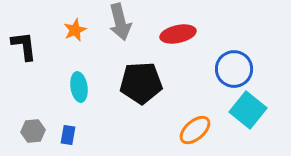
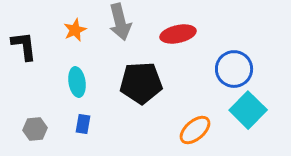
cyan ellipse: moved 2 px left, 5 px up
cyan square: rotated 6 degrees clockwise
gray hexagon: moved 2 px right, 2 px up
blue rectangle: moved 15 px right, 11 px up
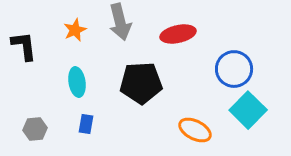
blue rectangle: moved 3 px right
orange ellipse: rotated 68 degrees clockwise
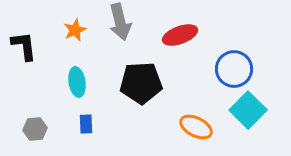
red ellipse: moved 2 px right, 1 px down; rotated 8 degrees counterclockwise
blue rectangle: rotated 12 degrees counterclockwise
orange ellipse: moved 1 px right, 3 px up
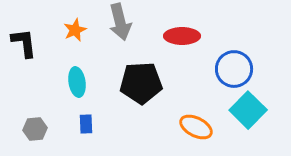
red ellipse: moved 2 px right, 1 px down; rotated 20 degrees clockwise
black L-shape: moved 3 px up
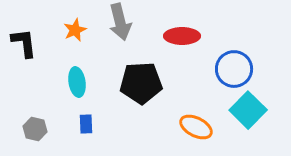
gray hexagon: rotated 20 degrees clockwise
